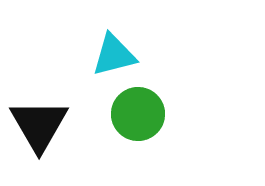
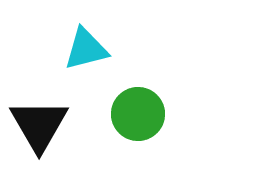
cyan triangle: moved 28 px left, 6 px up
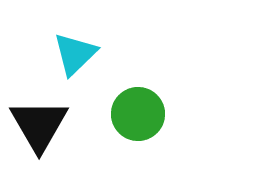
cyan triangle: moved 11 px left, 5 px down; rotated 30 degrees counterclockwise
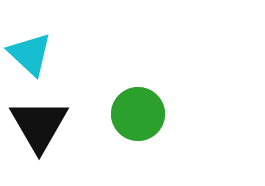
cyan triangle: moved 45 px left; rotated 33 degrees counterclockwise
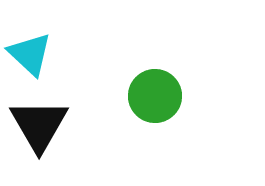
green circle: moved 17 px right, 18 px up
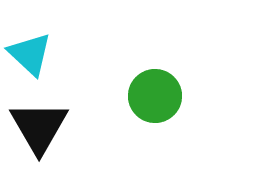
black triangle: moved 2 px down
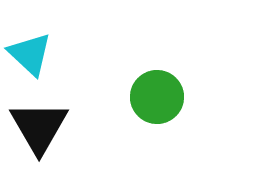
green circle: moved 2 px right, 1 px down
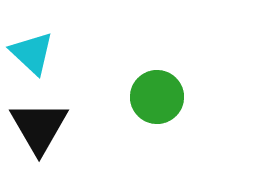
cyan triangle: moved 2 px right, 1 px up
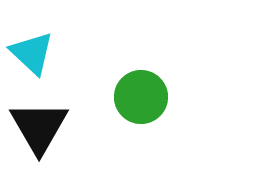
green circle: moved 16 px left
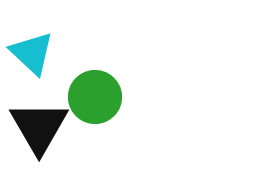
green circle: moved 46 px left
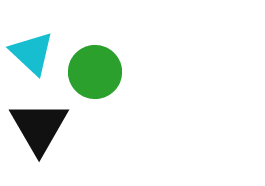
green circle: moved 25 px up
